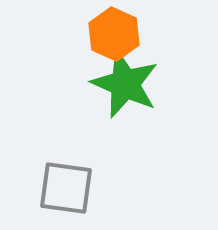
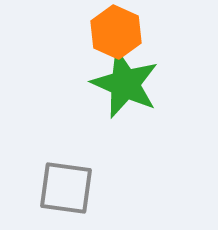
orange hexagon: moved 2 px right, 2 px up
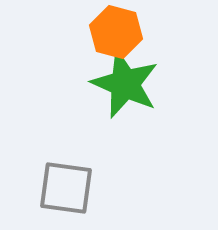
orange hexagon: rotated 9 degrees counterclockwise
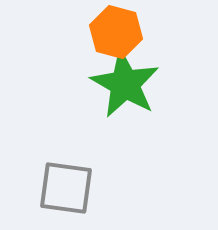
green star: rotated 6 degrees clockwise
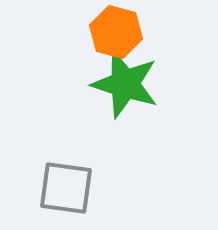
green star: rotated 12 degrees counterclockwise
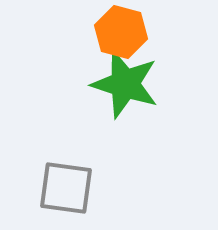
orange hexagon: moved 5 px right
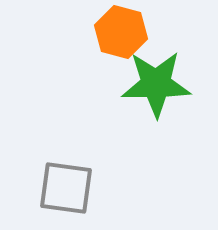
green star: moved 31 px right; rotated 18 degrees counterclockwise
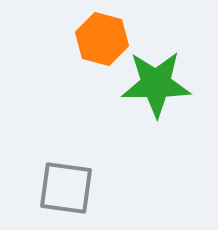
orange hexagon: moved 19 px left, 7 px down
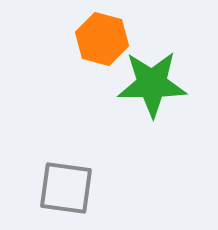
green star: moved 4 px left
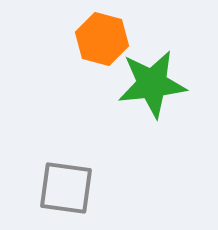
green star: rotated 6 degrees counterclockwise
